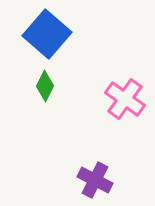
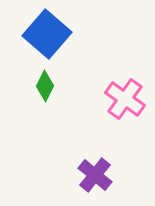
purple cross: moved 5 px up; rotated 12 degrees clockwise
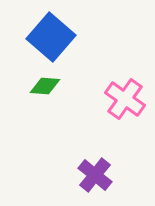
blue square: moved 4 px right, 3 px down
green diamond: rotated 68 degrees clockwise
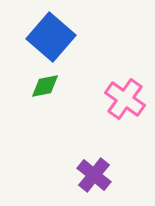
green diamond: rotated 16 degrees counterclockwise
purple cross: moved 1 px left
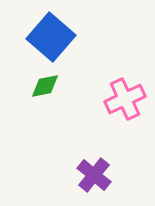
pink cross: rotated 30 degrees clockwise
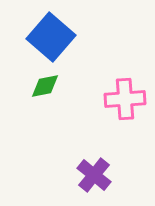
pink cross: rotated 21 degrees clockwise
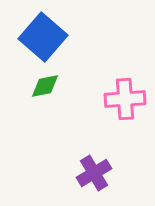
blue square: moved 8 px left
purple cross: moved 2 px up; rotated 20 degrees clockwise
